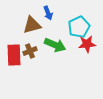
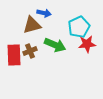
blue arrow: moved 4 px left; rotated 56 degrees counterclockwise
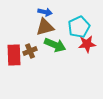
blue arrow: moved 1 px right, 1 px up
brown triangle: moved 13 px right, 2 px down
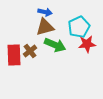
brown cross: rotated 16 degrees counterclockwise
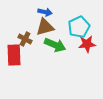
brown cross: moved 5 px left, 12 px up; rotated 24 degrees counterclockwise
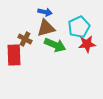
brown triangle: moved 1 px right, 1 px down
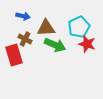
blue arrow: moved 22 px left, 4 px down
brown triangle: rotated 12 degrees clockwise
red star: rotated 24 degrees clockwise
red rectangle: rotated 15 degrees counterclockwise
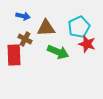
green arrow: moved 3 px right, 7 px down
red rectangle: rotated 15 degrees clockwise
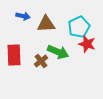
brown triangle: moved 4 px up
brown cross: moved 16 px right, 22 px down; rotated 24 degrees clockwise
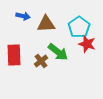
cyan pentagon: rotated 10 degrees counterclockwise
green arrow: rotated 15 degrees clockwise
